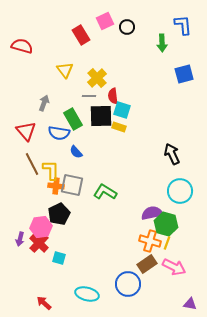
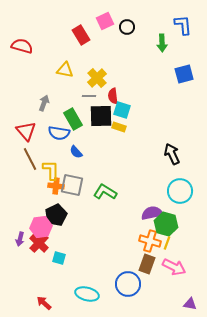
yellow triangle at (65, 70): rotated 42 degrees counterclockwise
brown line at (32, 164): moved 2 px left, 5 px up
black pentagon at (59, 214): moved 3 px left, 1 px down
brown rectangle at (147, 264): rotated 36 degrees counterclockwise
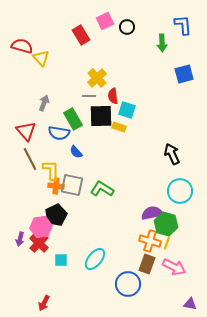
yellow triangle at (65, 70): moved 24 px left, 12 px up; rotated 36 degrees clockwise
cyan square at (122, 110): moved 5 px right
green L-shape at (105, 192): moved 3 px left, 3 px up
cyan square at (59, 258): moved 2 px right, 2 px down; rotated 16 degrees counterclockwise
cyan ellipse at (87, 294): moved 8 px right, 35 px up; rotated 65 degrees counterclockwise
red arrow at (44, 303): rotated 105 degrees counterclockwise
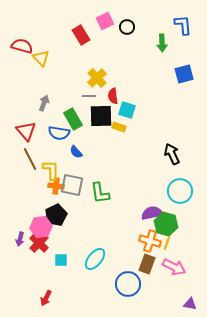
green L-shape at (102, 189): moved 2 px left, 4 px down; rotated 130 degrees counterclockwise
red arrow at (44, 303): moved 2 px right, 5 px up
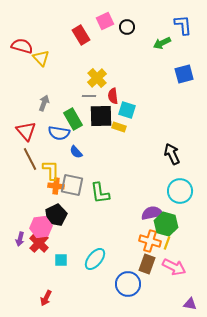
green arrow at (162, 43): rotated 66 degrees clockwise
